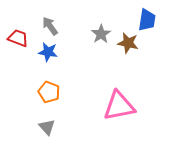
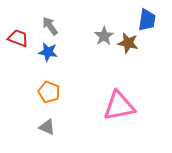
gray star: moved 3 px right, 2 px down
gray triangle: rotated 24 degrees counterclockwise
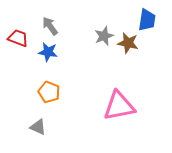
gray star: rotated 12 degrees clockwise
gray triangle: moved 9 px left
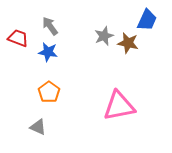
blue trapezoid: rotated 15 degrees clockwise
orange pentagon: rotated 15 degrees clockwise
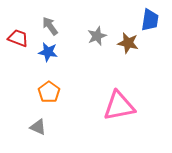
blue trapezoid: moved 3 px right; rotated 15 degrees counterclockwise
gray star: moved 7 px left
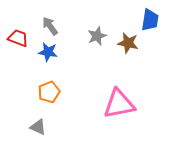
orange pentagon: rotated 15 degrees clockwise
pink triangle: moved 2 px up
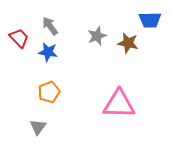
blue trapezoid: rotated 80 degrees clockwise
red trapezoid: moved 1 px right; rotated 25 degrees clockwise
pink triangle: rotated 12 degrees clockwise
gray triangle: rotated 42 degrees clockwise
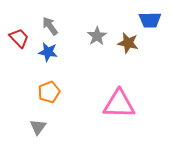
gray star: rotated 12 degrees counterclockwise
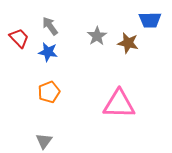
gray triangle: moved 6 px right, 14 px down
